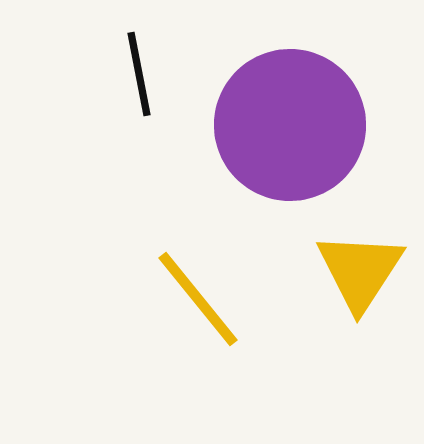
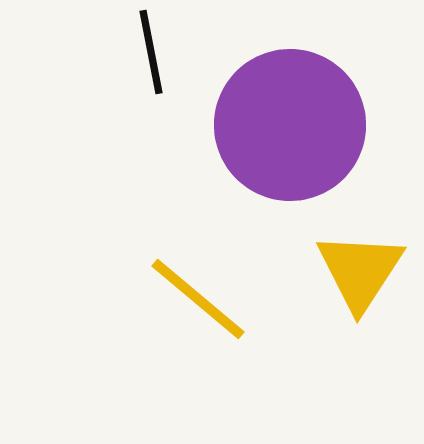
black line: moved 12 px right, 22 px up
yellow line: rotated 11 degrees counterclockwise
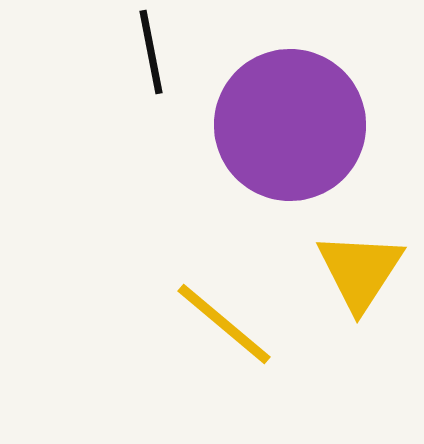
yellow line: moved 26 px right, 25 px down
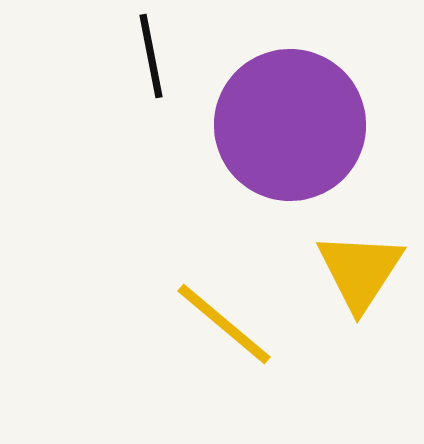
black line: moved 4 px down
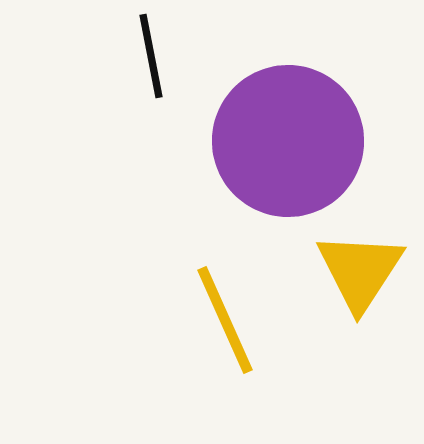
purple circle: moved 2 px left, 16 px down
yellow line: moved 1 px right, 4 px up; rotated 26 degrees clockwise
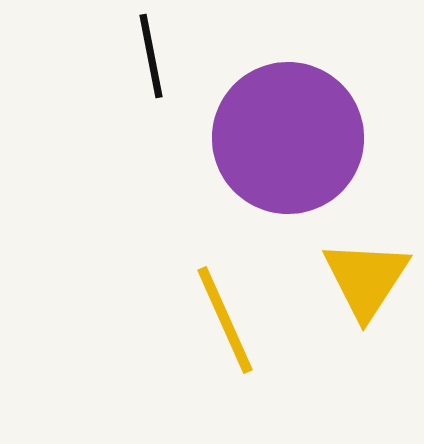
purple circle: moved 3 px up
yellow triangle: moved 6 px right, 8 px down
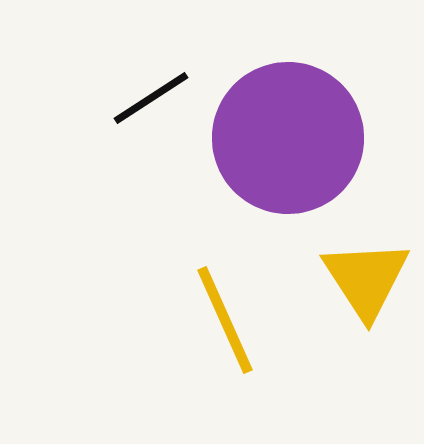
black line: moved 42 px down; rotated 68 degrees clockwise
yellow triangle: rotated 6 degrees counterclockwise
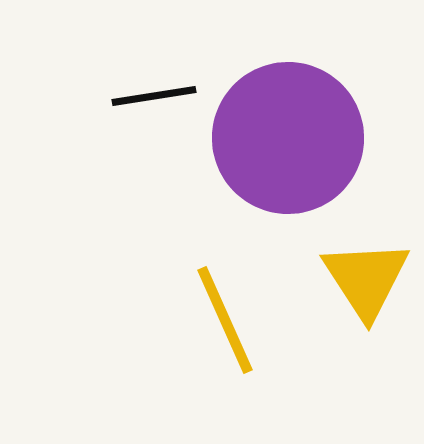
black line: moved 3 px right, 2 px up; rotated 24 degrees clockwise
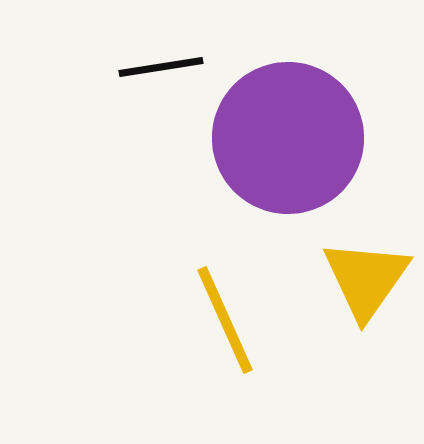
black line: moved 7 px right, 29 px up
yellow triangle: rotated 8 degrees clockwise
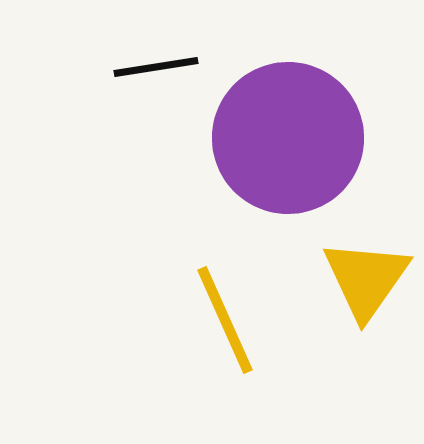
black line: moved 5 px left
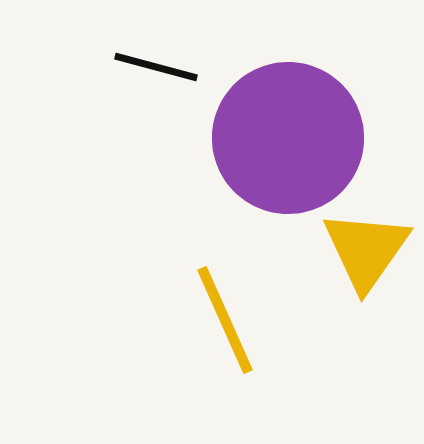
black line: rotated 24 degrees clockwise
yellow triangle: moved 29 px up
